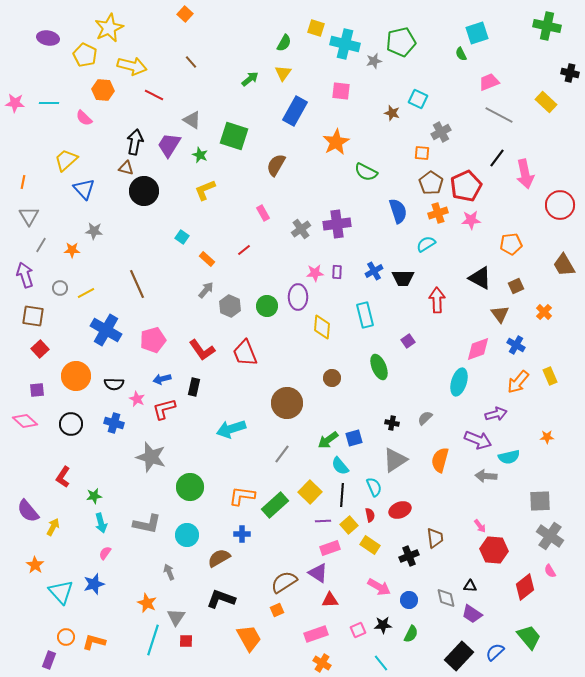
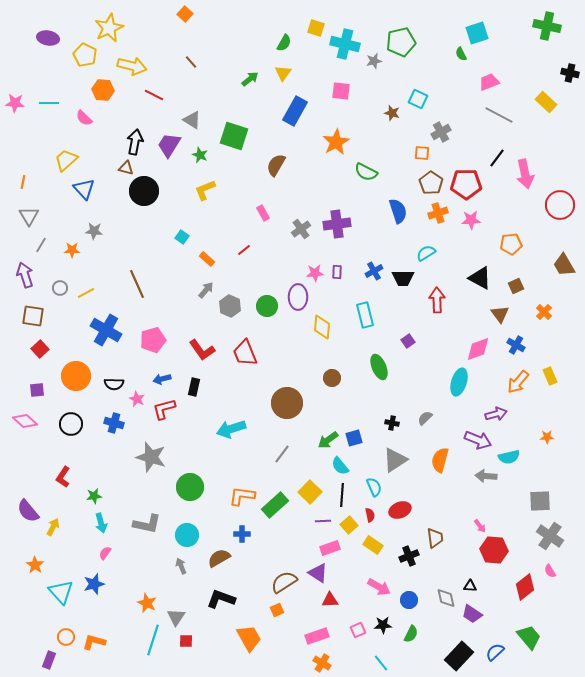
red pentagon at (466, 186): moved 2 px up; rotated 24 degrees clockwise
cyan semicircle at (426, 244): moved 9 px down
yellow rectangle at (370, 545): moved 3 px right
gray arrow at (169, 572): moved 12 px right, 6 px up
pink rectangle at (316, 634): moved 1 px right, 2 px down
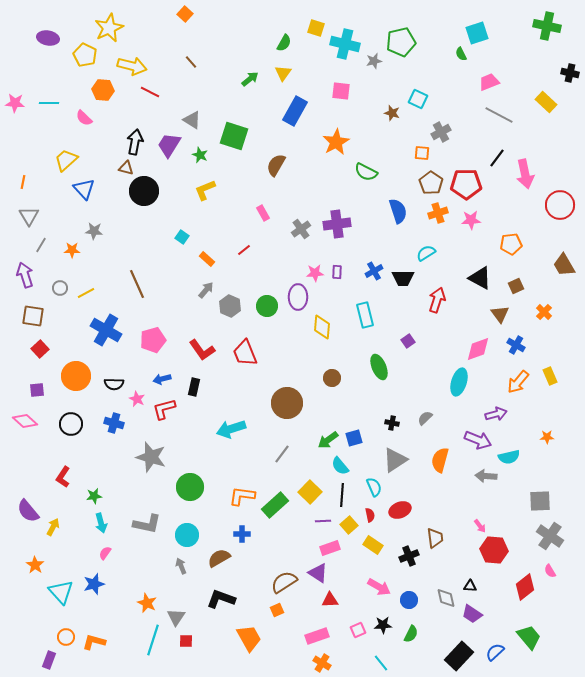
red line at (154, 95): moved 4 px left, 3 px up
red arrow at (437, 300): rotated 20 degrees clockwise
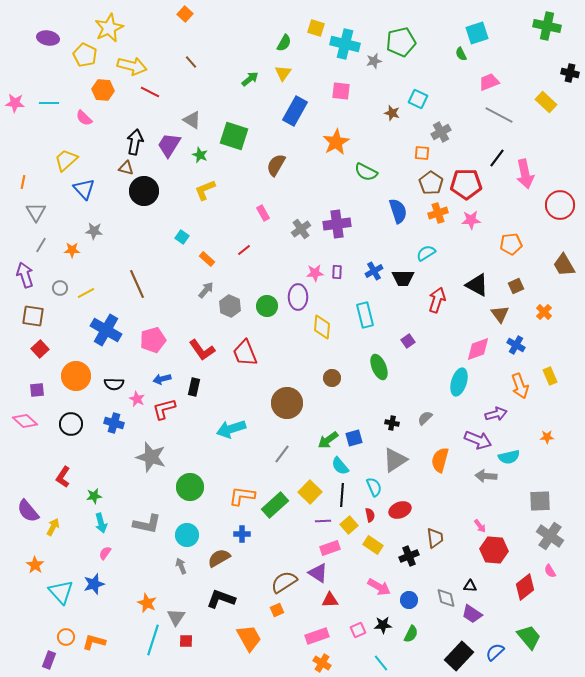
gray triangle at (29, 216): moved 7 px right, 4 px up
black triangle at (480, 278): moved 3 px left, 7 px down
orange arrow at (518, 382): moved 2 px right, 4 px down; rotated 60 degrees counterclockwise
